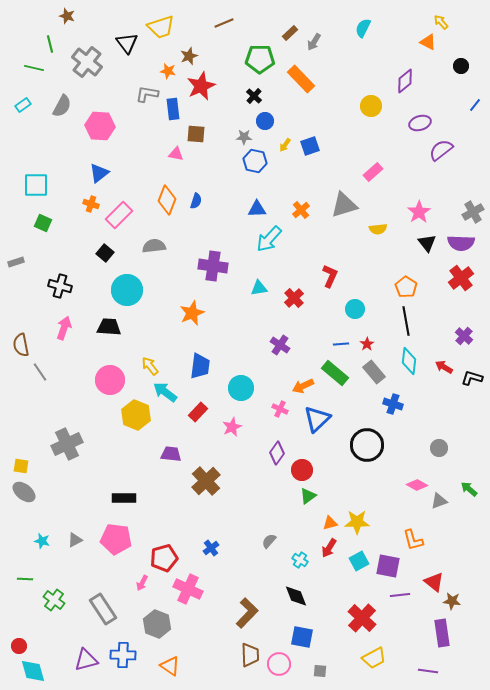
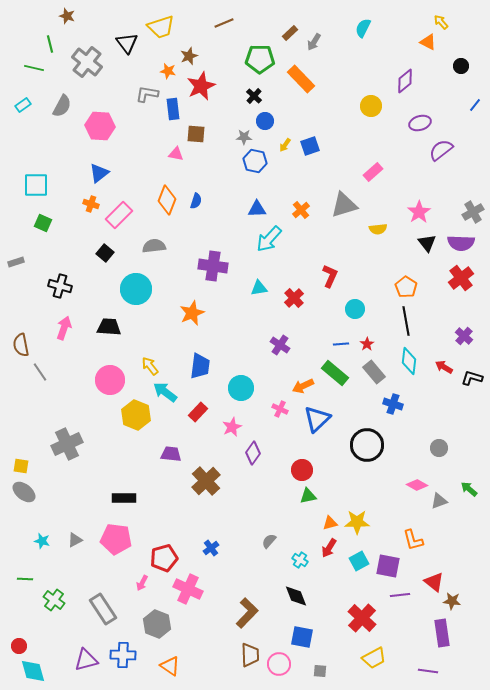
cyan circle at (127, 290): moved 9 px right, 1 px up
purple diamond at (277, 453): moved 24 px left
green triangle at (308, 496): rotated 24 degrees clockwise
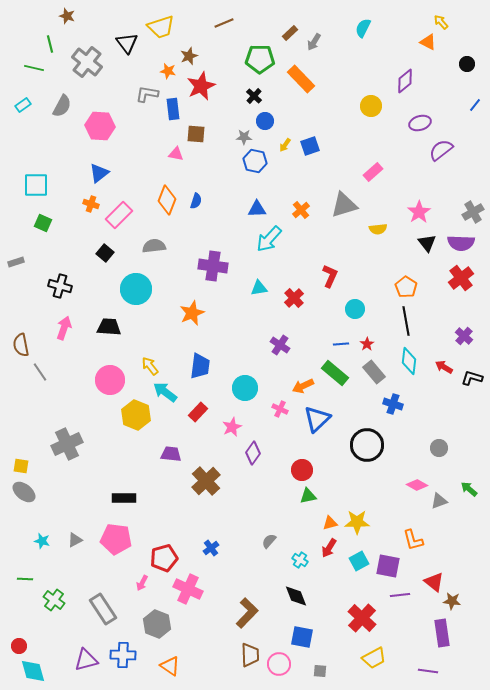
black circle at (461, 66): moved 6 px right, 2 px up
cyan circle at (241, 388): moved 4 px right
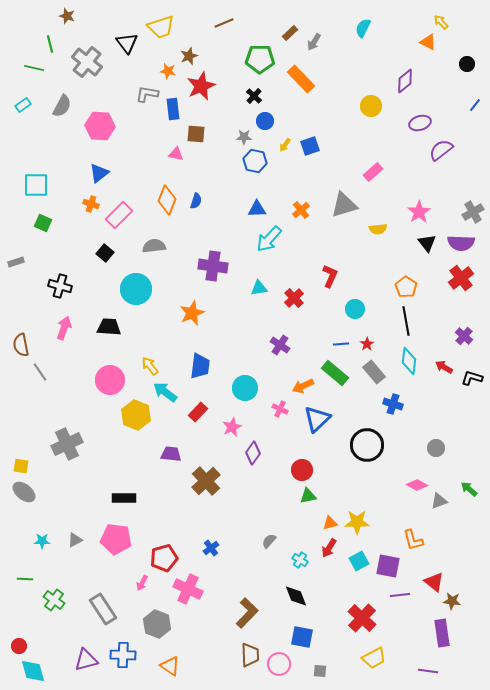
gray circle at (439, 448): moved 3 px left
cyan star at (42, 541): rotated 14 degrees counterclockwise
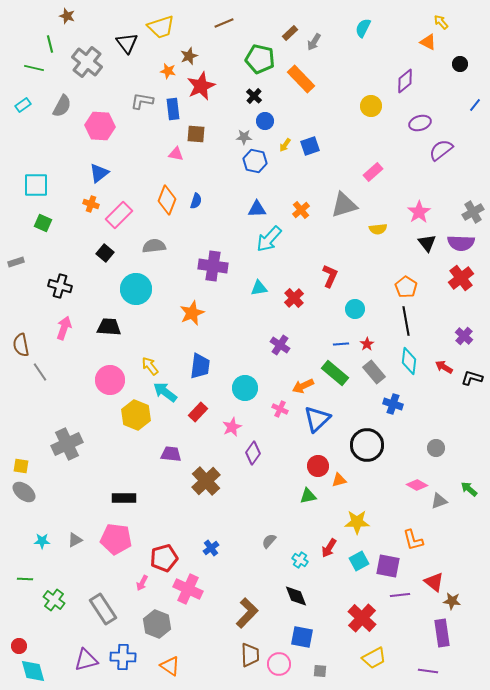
green pentagon at (260, 59): rotated 12 degrees clockwise
black circle at (467, 64): moved 7 px left
gray L-shape at (147, 94): moved 5 px left, 7 px down
red circle at (302, 470): moved 16 px right, 4 px up
orange triangle at (330, 523): moved 9 px right, 43 px up
blue cross at (123, 655): moved 2 px down
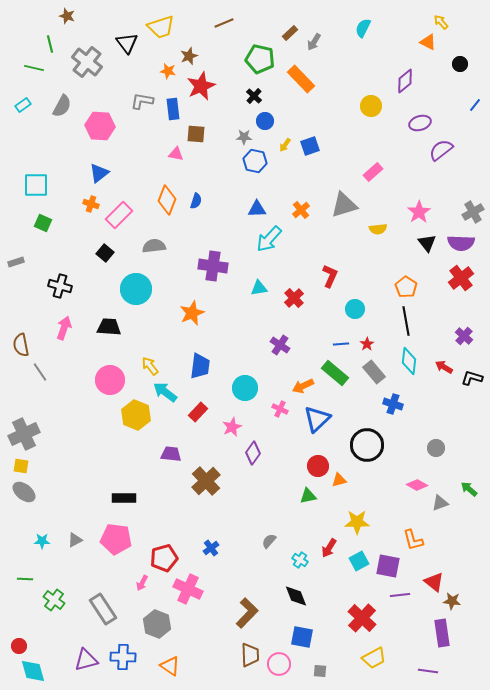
gray cross at (67, 444): moved 43 px left, 10 px up
gray triangle at (439, 501): moved 1 px right, 2 px down
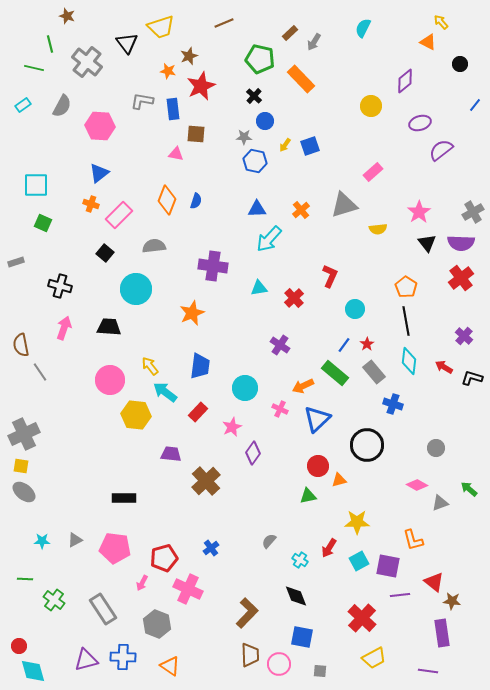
blue line at (341, 344): moved 3 px right, 1 px down; rotated 49 degrees counterclockwise
yellow hexagon at (136, 415): rotated 16 degrees counterclockwise
pink pentagon at (116, 539): moved 1 px left, 9 px down
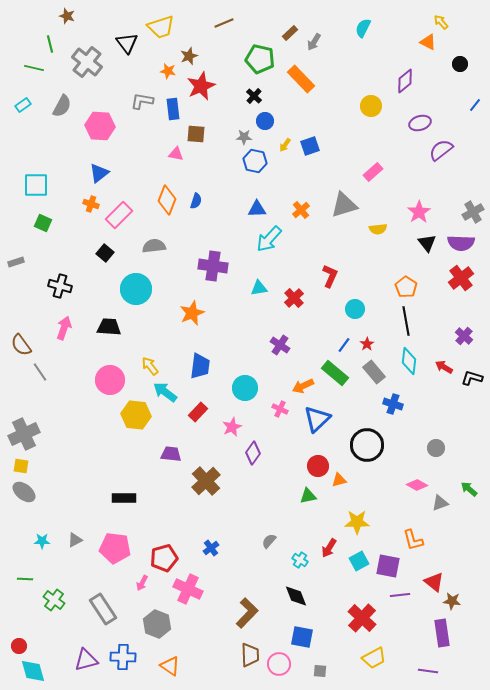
brown semicircle at (21, 345): rotated 25 degrees counterclockwise
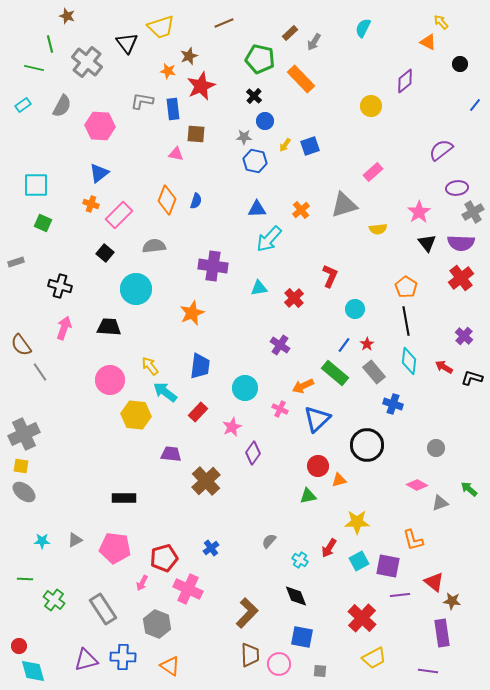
purple ellipse at (420, 123): moved 37 px right, 65 px down; rotated 10 degrees clockwise
